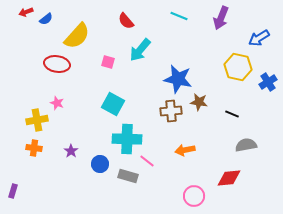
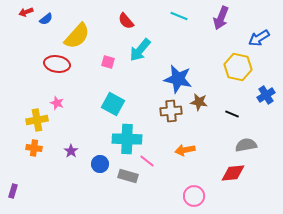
blue cross: moved 2 px left, 13 px down
red diamond: moved 4 px right, 5 px up
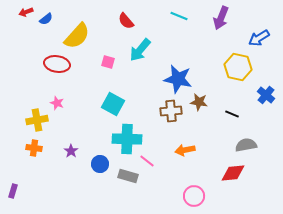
blue cross: rotated 18 degrees counterclockwise
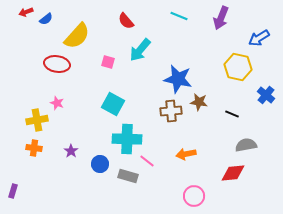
orange arrow: moved 1 px right, 4 px down
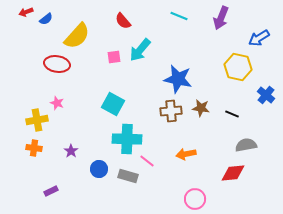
red semicircle: moved 3 px left
pink square: moved 6 px right, 5 px up; rotated 24 degrees counterclockwise
brown star: moved 2 px right, 6 px down
blue circle: moved 1 px left, 5 px down
purple rectangle: moved 38 px right; rotated 48 degrees clockwise
pink circle: moved 1 px right, 3 px down
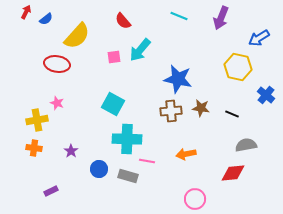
red arrow: rotated 136 degrees clockwise
pink line: rotated 28 degrees counterclockwise
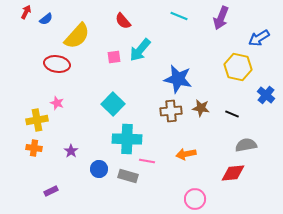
cyan square: rotated 15 degrees clockwise
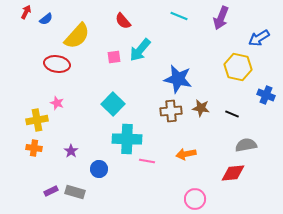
blue cross: rotated 18 degrees counterclockwise
gray rectangle: moved 53 px left, 16 px down
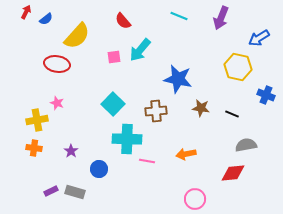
brown cross: moved 15 px left
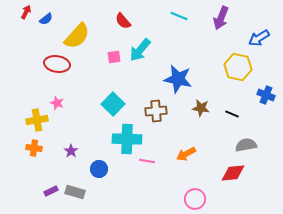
orange arrow: rotated 18 degrees counterclockwise
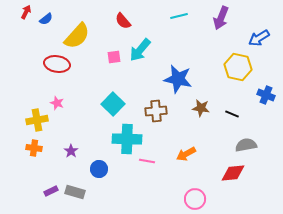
cyan line: rotated 36 degrees counterclockwise
